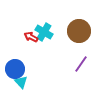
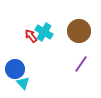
red arrow: moved 1 px up; rotated 24 degrees clockwise
cyan triangle: moved 2 px right, 1 px down
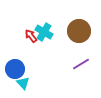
purple line: rotated 24 degrees clockwise
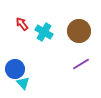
red arrow: moved 9 px left, 12 px up
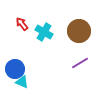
purple line: moved 1 px left, 1 px up
cyan triangle: moved 1 px left, 1 px up; rotated 24 degrees counterclockwise
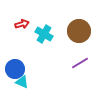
red arrow: rotated 112 degrees clockwise
cyan cross: moved 2 px down
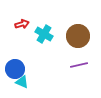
brown circle: moved 1 px left, 5 px down
purple line: moved 1 px left, 2 px down; rotated 18 degrees clockwise
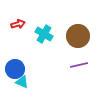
red arrow: moved 4 px left
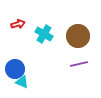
purple line: moved 1 px up
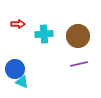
red arrow: rotated 16 degrees clockwise
cyan cross: rotated 36 degrees counterclockwise
